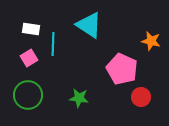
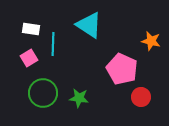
green circle: moved 15 px right, 2 px up
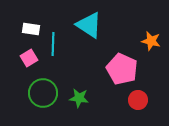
red circle: moved 3 px left, 3 px down
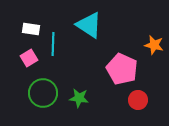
orange star: moved 3 px right, 4 px down
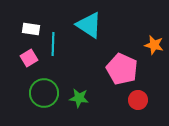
green circle: moved 1 px right
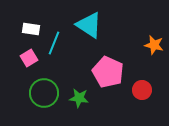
cyan line: moved 1 px right, 1 px up; rotated 20 degrees clockwise
pink pentagon: moved 14 px left, 3 px down
red circle: moved 4 px right, 10 px up
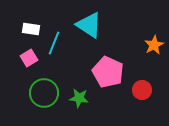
orange star: rotated 30 degrees clockwise
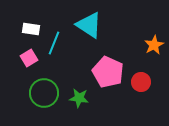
red circle: moved 1 px left, 8 px up
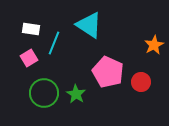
green star: moved 3 px left, 4 px up; rotated 24 degrees clockwise
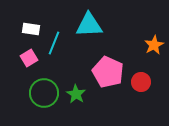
cyan triangle: rotated 36 degrees counterclockwise
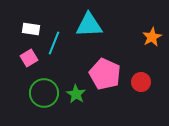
orange star: moved 2 px left, 8 px up
pink pentagon: moved 3 px left, 2 px down
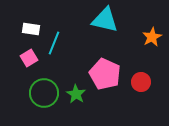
cyan triangle: moved 16 px right, 5 px up; rotated 16 degrees clockwise
